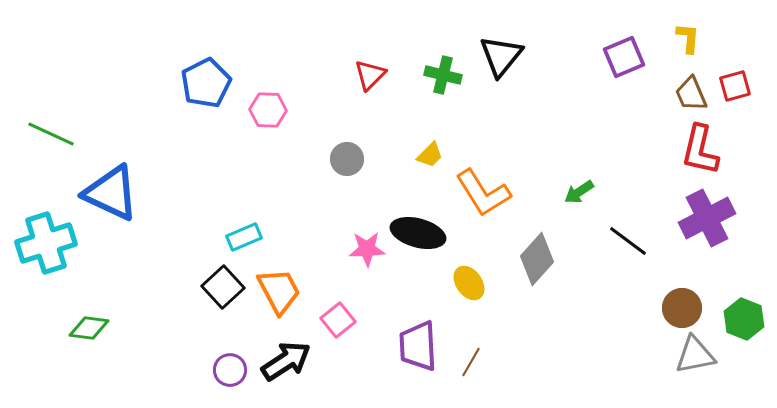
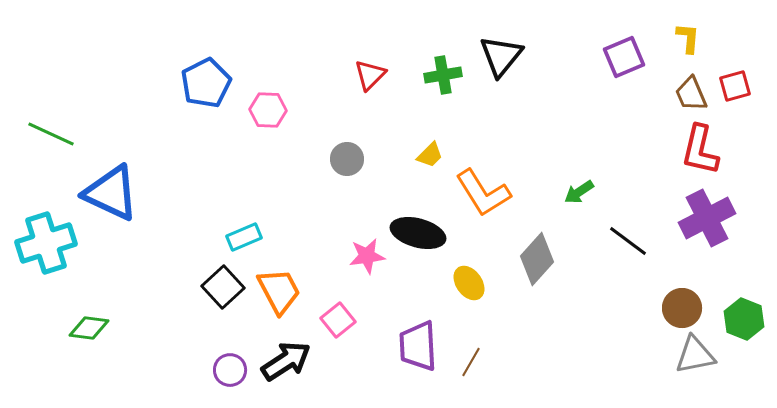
green cross: rotated 24 degrees counterclockwise
pink star: moved 7 px down; rotated 6 degrees counterclockwise
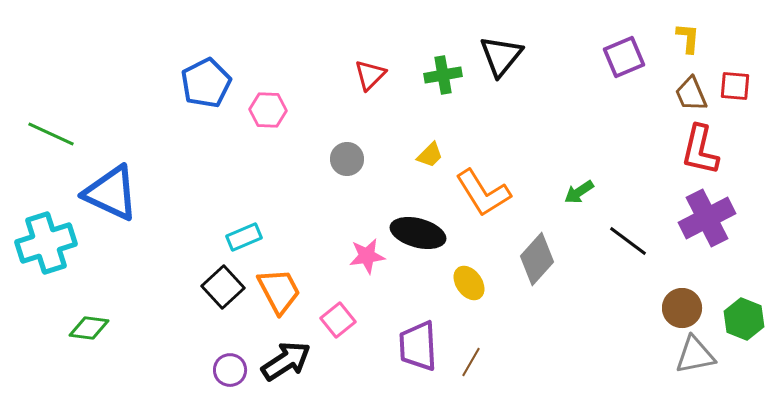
red square: rotated 20 degrees clockwise
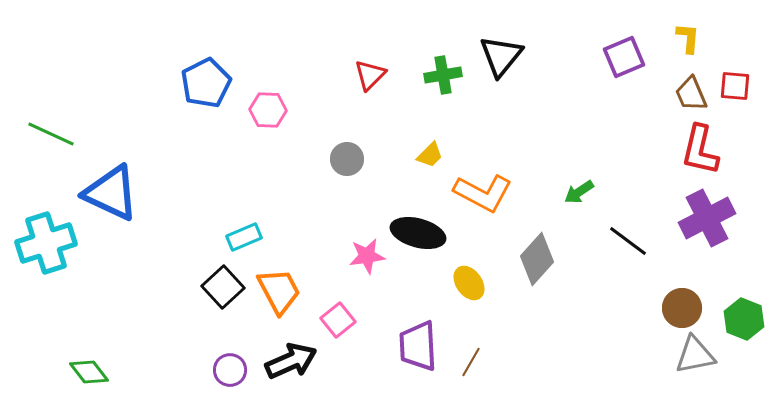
orange L-shape: rotated 30 degrees counterclockwise
green diamond: moved 44 px down; rotated 45 degrees clockwise
black arrow: moved 5 px right; rotated 9 degrees clockwise
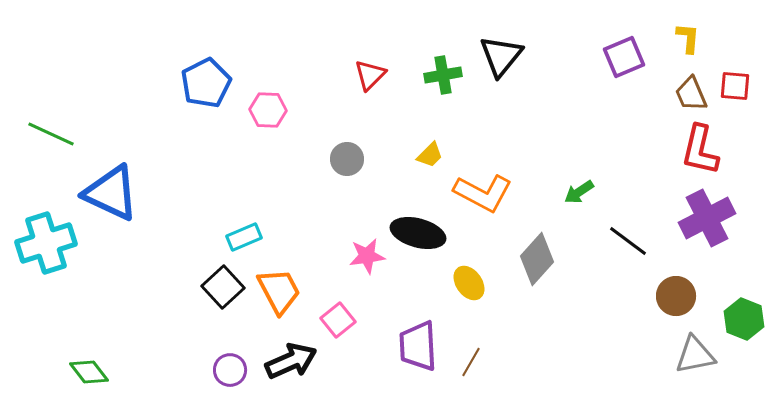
brown circle: moved 6 px left, 12 px up
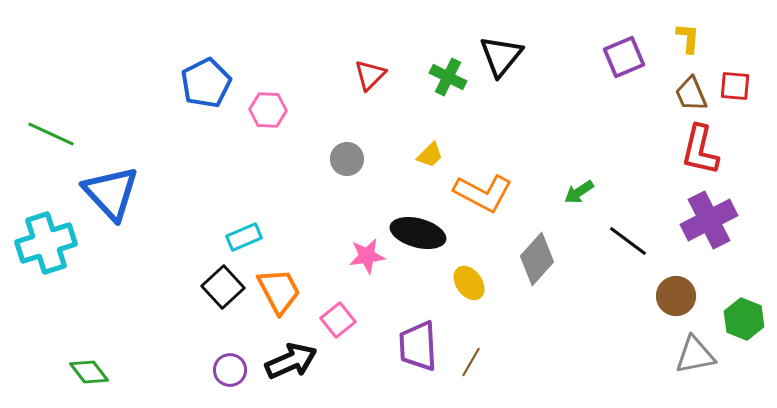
green cross: moved 5 px right, 2 px down; rotated 36 degrees clockwise
blue triangle: rotated 22 degrees clockwise
purple cross: moved 2 px right, 2 px down
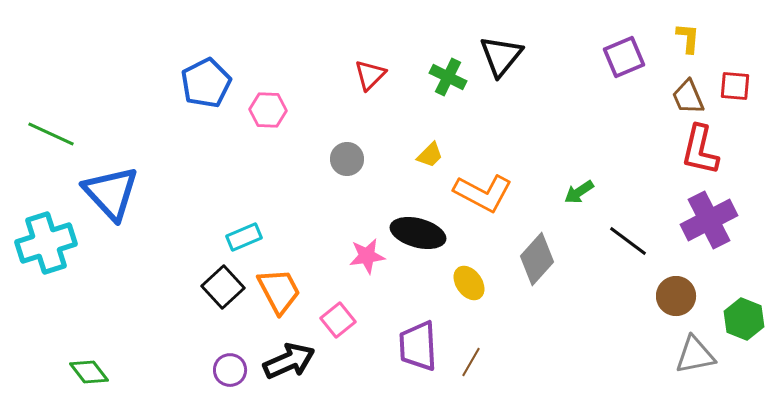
brown trapezoid: moved 3 px left, 3 px down
black arrow: moved 2 px left
